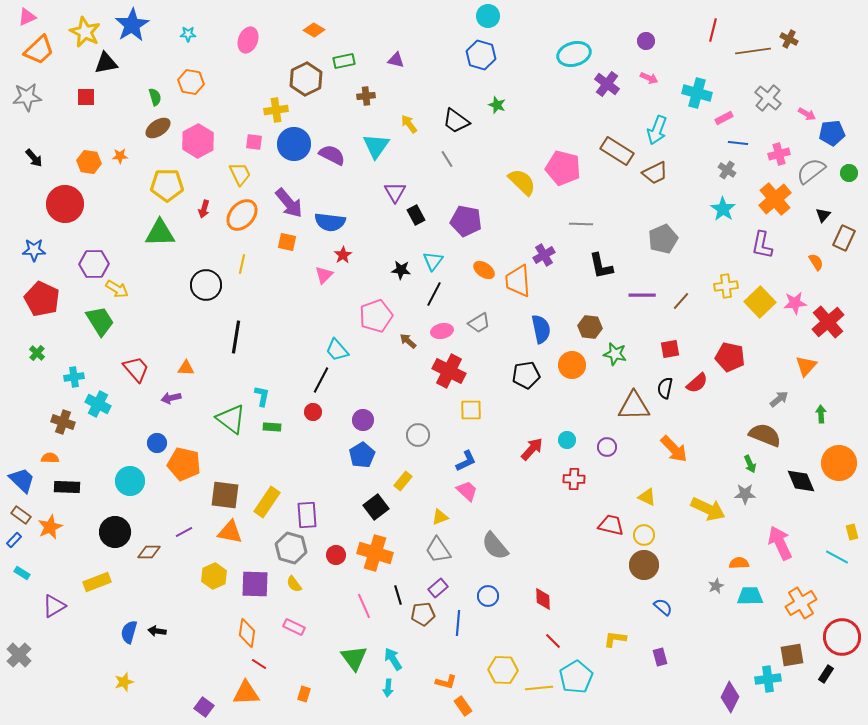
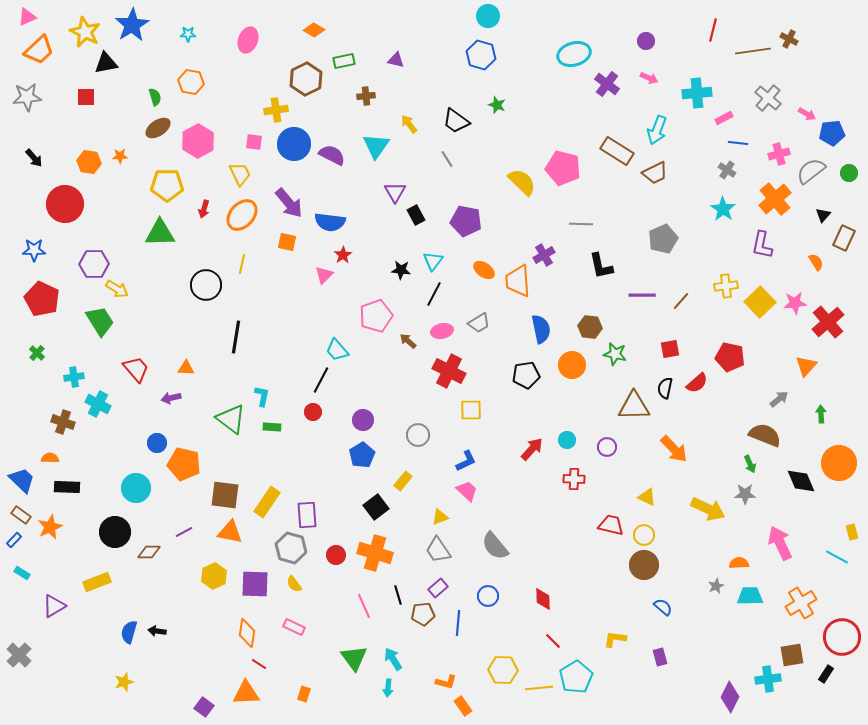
cyan cross at (697, 93): rotated 20 degrees counterclockwise
cyan circle at (130, 481): moved 6 px right, 7 px down
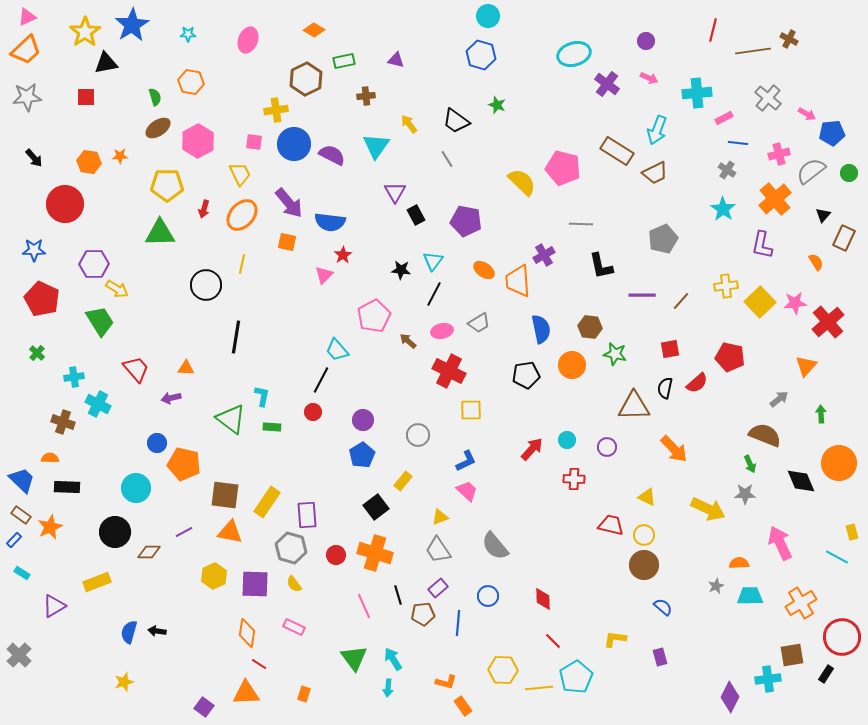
yellow star at (85, 32): rotated 12 degrees clockwise
orange trapezoid at (39, 50): moved 13 px left
pink pentagon at (376, 316): moved 2 px left; rotated 8 degrees counterclockwise
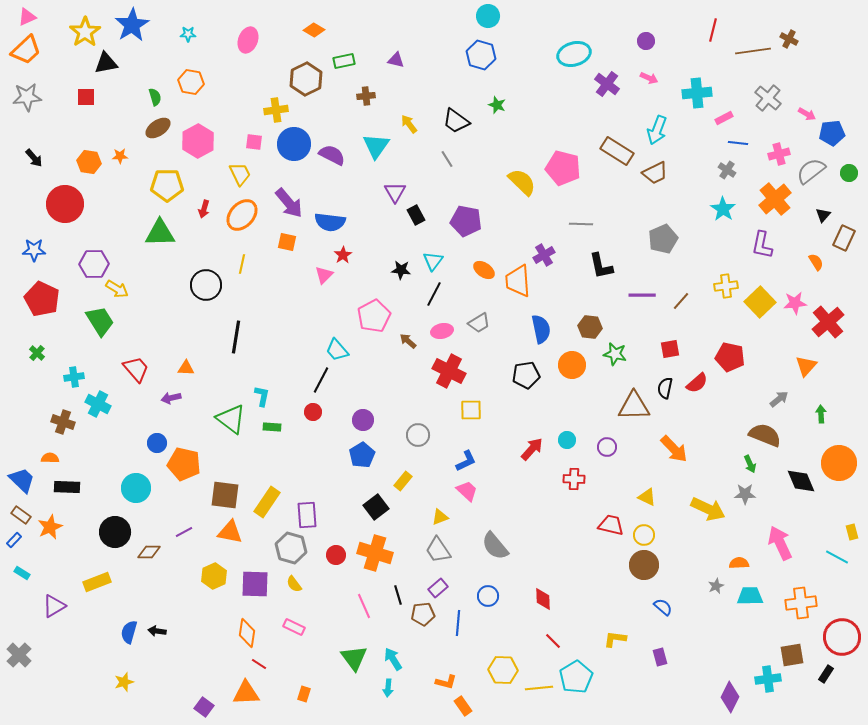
orange cross at (801, 603): rotated 24 degrees clockwise
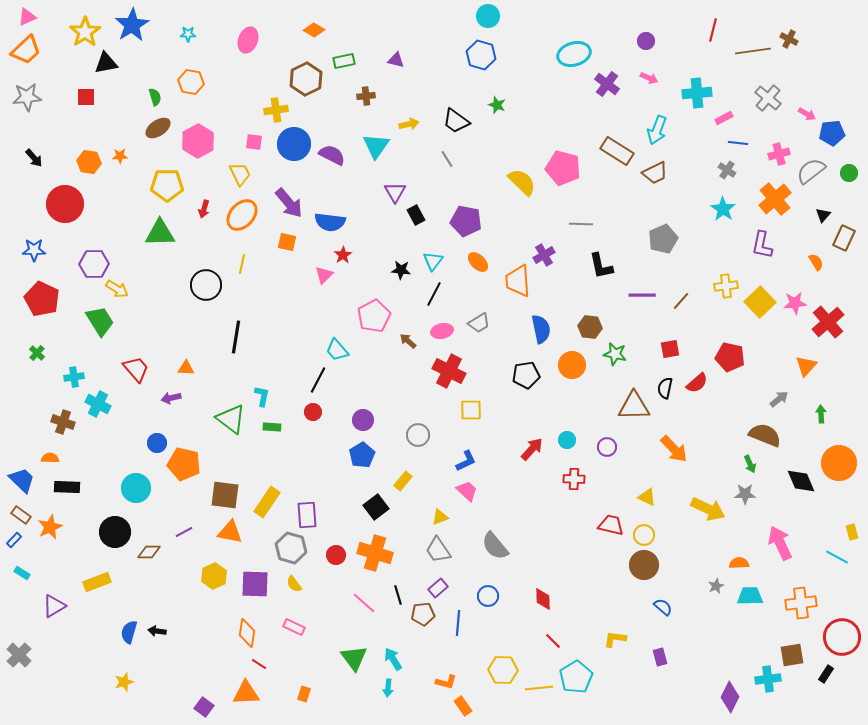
yellow arrow at (409, 124): rotated 114 degrees clockwise
orange ellipse at (484, 270): moved 6 px left, 8 px up; rotated 10 degrees clockwise
black line at (321, 380): moved 3 px left
pink line at (364, 606): moved 3 px up; rotated 25 degrees counterclockwise
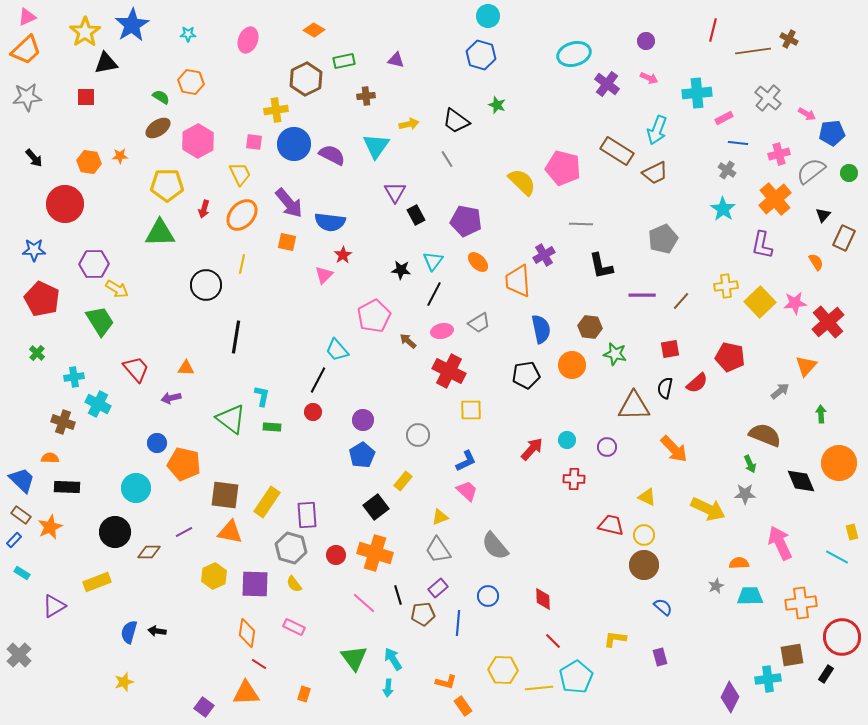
green semicircle at (155, 97): moved 6 px right; rotated 42 degrees counterclockwise
gray arrow at (779, 399): moved 1 px right, 8 px up
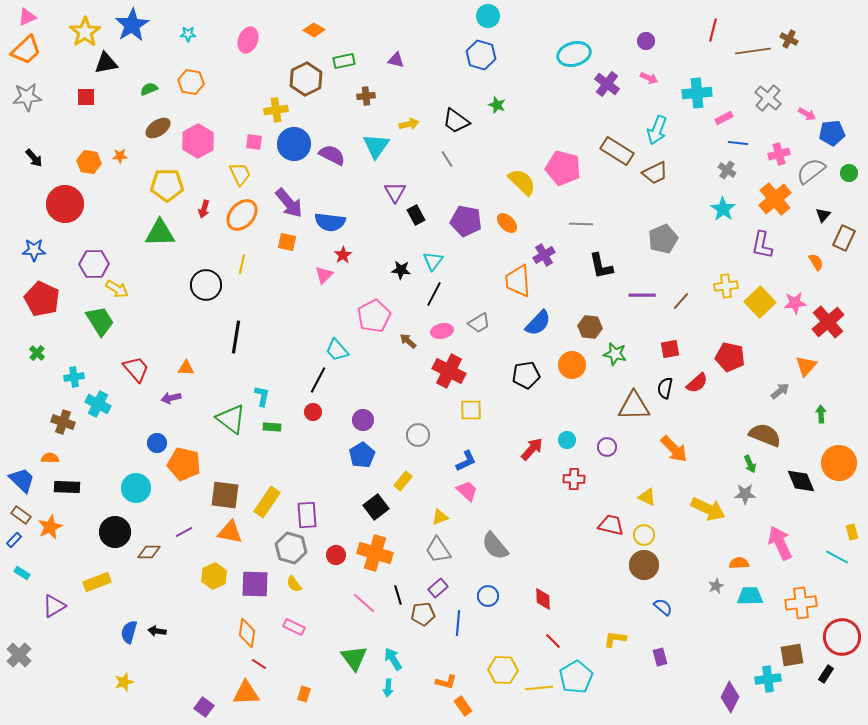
green semicircle at (161, 97): moved 12 px left, 8 px up; rotated 54 degrees counterclockwise
orange ellipse at (478, 262): moved 29 px right, 39 px up
blue semicircle at (541, 329): moved 3 px left, 6 px up; rotated 56 degrees clockwise
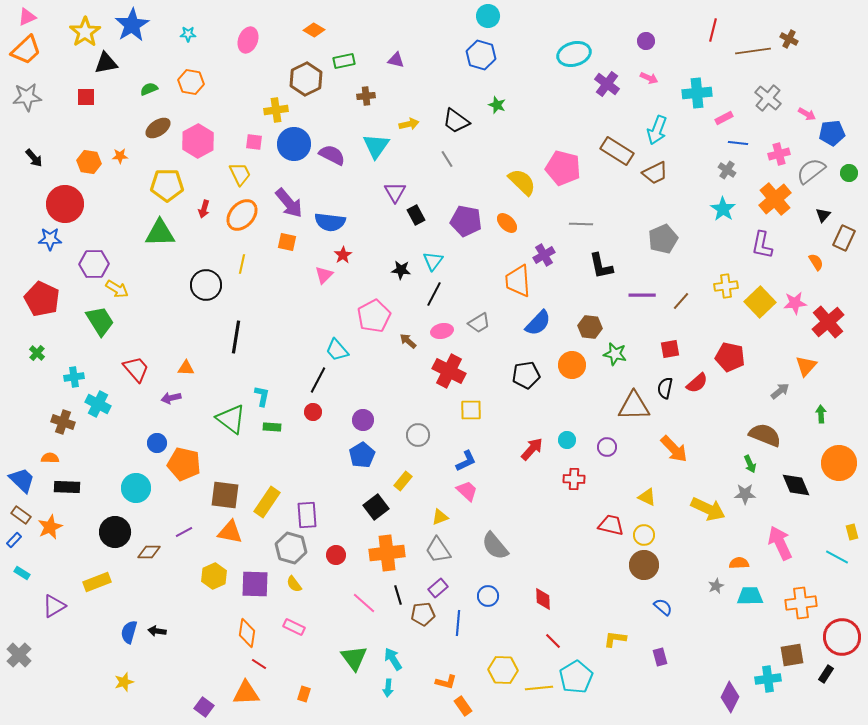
blue star at (34, 250): moved 16 px right, 11 px up
black diamond at (801, 481): moved 5 px left, 4 px down
orange cross at (375, 553): moved 12 px right; rotated 24 degrees counterclockwise
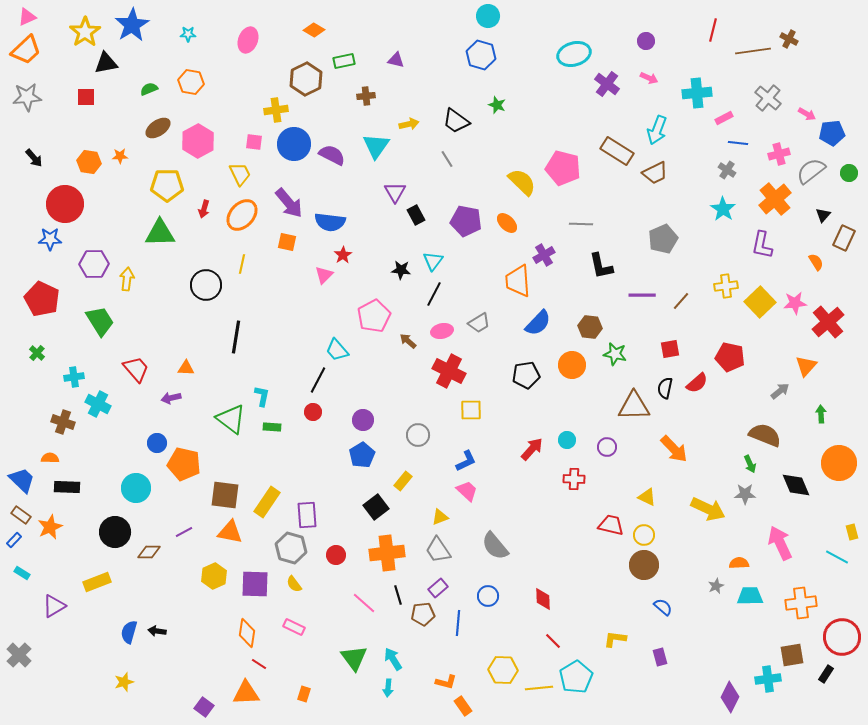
yellow arrow at (117, 289): moved 10 px right, 10 px up; rotated 115 degrees counterclockwise
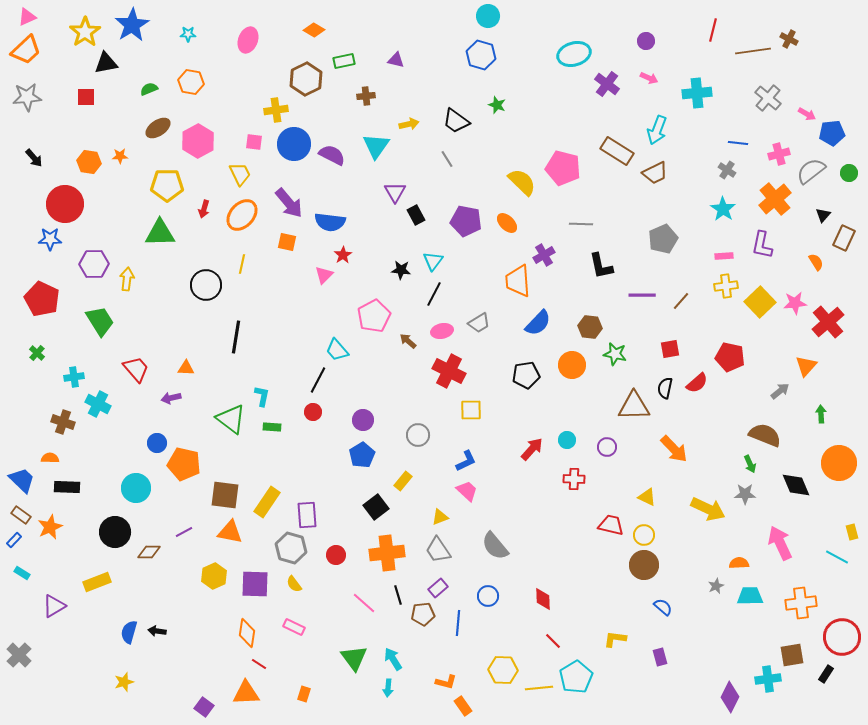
pink rectangle at (724, 118): moved 138 px down; rotated 24 degrees clockwise
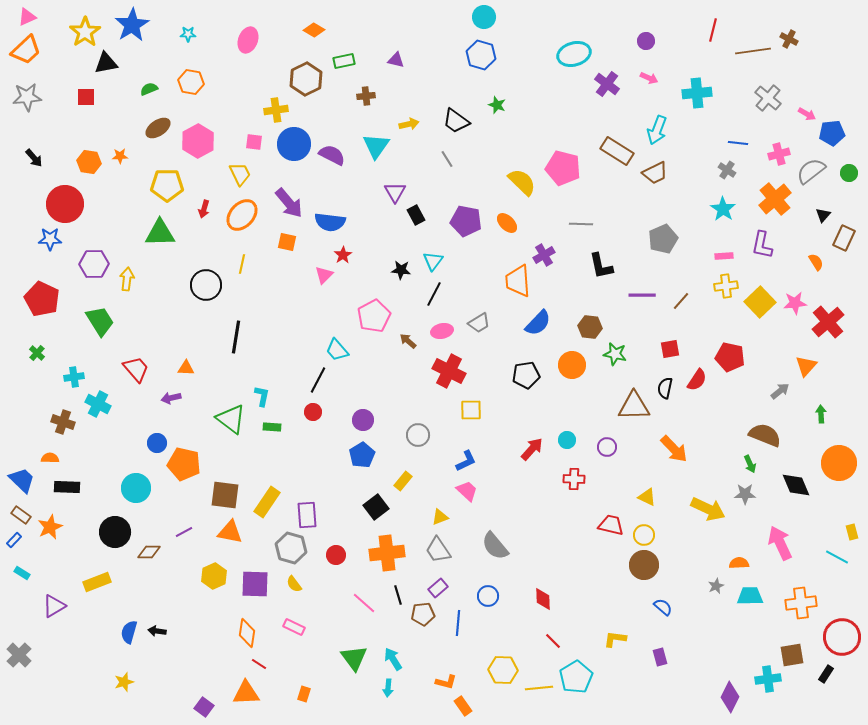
cyan circle at (488, 16): moved 4 px left, 1 px down
red semicircle at (697, 383): moved 3 px up; rotated 15 degrees counterclockwise
